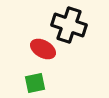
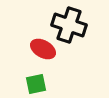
green square: moved 1 px right, 1 px down
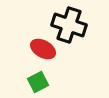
green square: moved 2 px right, 2 px up; rotated 15 degrees counterclockwise
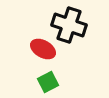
green square: moved 10 px right
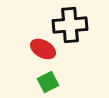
black cross: moved 1 px right; rotated 24 degrees counterclockwise
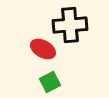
green square: moved 2 px right
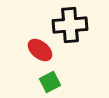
red ellipse: moved 3 px left, 1 px down; rotated 10 degrees clockwise
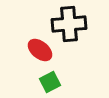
black cross: moved 1 px left, 1 px up
